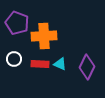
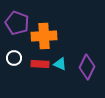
white circle: moved 1 px up
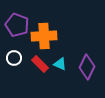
purple pentagon: moved 2 px down
red rectangle: rotated 42 degrees clockwise
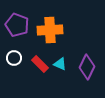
orange cross: moved 6 px right, 6 px up
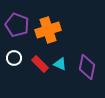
orange cross: moved 2 px left; rotated 15 degrees counterclockwise
purple diamond: rotated 15 degrees counterclockwise
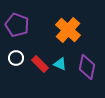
orange cross: moved 20 px right; rotated 30 degrees counterclockwise
white circle: moved 2 px right
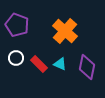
orange cross: moved 3 px left, 1 px down
red rectangle: moved 1 px left
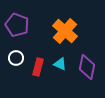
red rectangle: moved 1 px left, 3 px down; rotated 60 degrees clockwise
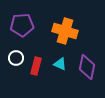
purple pentagon: moved 5 px right; rotated 25 degrees counterclockwise
orange cross: rotated 25 degrees counterclockwise
red rectangle: moved 2 px left, 1 px up
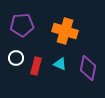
purple diamond: moved 1 px right, 1 px down
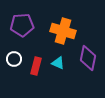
orange cross: moved 2 px left
white circle: moved 2 px left, 1 px down
cyan triangle: moved 2 px left, 1 px up
purple diamond: moved 10 px up
